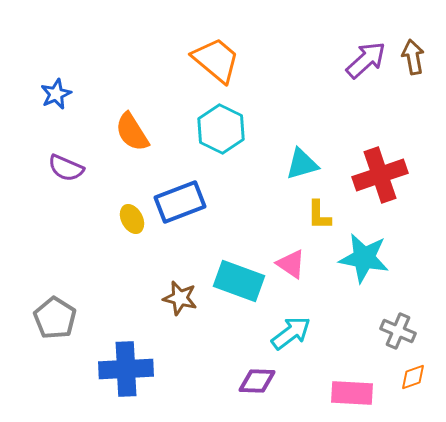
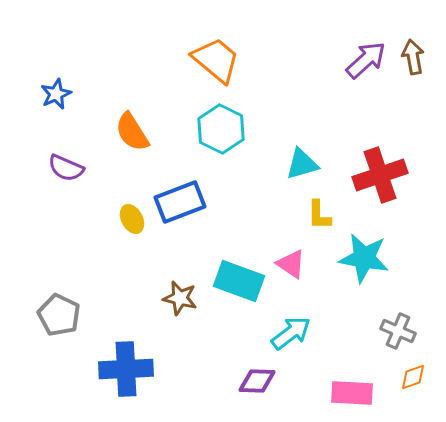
gray pentagon: moved 4 px right, 3 px up; rotated 6 degrees counterclockwise
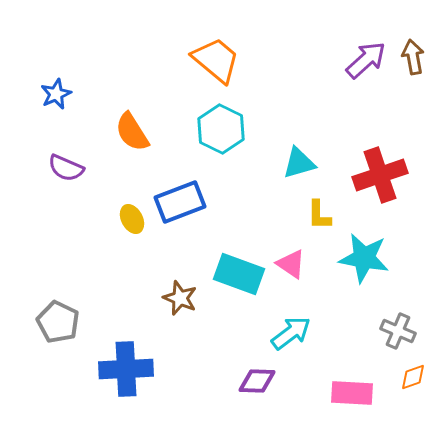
cyan triangle: moved 3 px left, 1 px up
cyan rectangle: moved 7 px up
brown star: rotated 8 degrees clockwise
gray pentagon: moved 1 px left, 7 px down
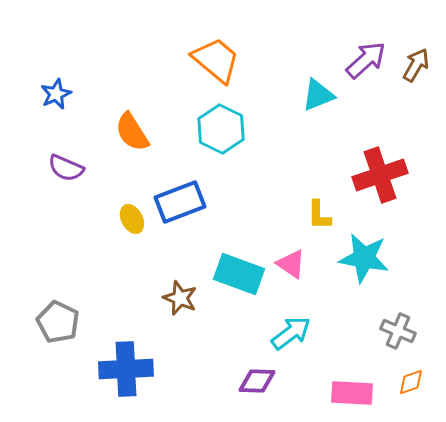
brown arrow: moved 3 px right, 8 px down; rotated 40 degrees clockwise
cyan triangle: moved 19 px right, 68 px up; rotated 6 degrees counterclockwise
orange diamond: moved 2 px left, 5 px down
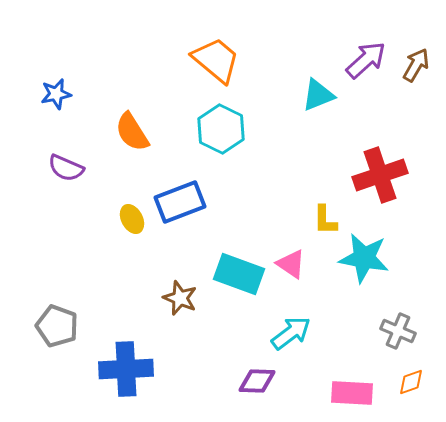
blue star: rotated 12 degrees clockwise
yellow L-shape: moved 6 px right, 5 px down
gray pentagon: moved 1 px left, 4 px down; rotated 6 degrees counterclockwise
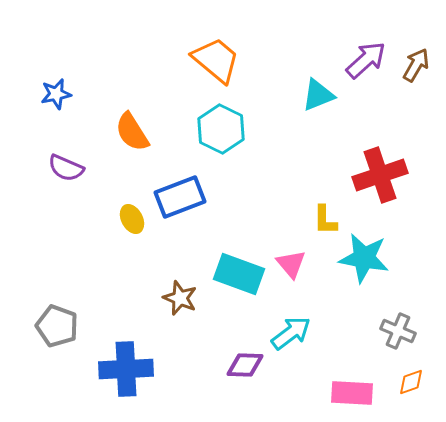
blue rectangle: moved 5 px up
pink triangle: rotated 16 degrees clockwise
purple diamond: moved 12 px left, 16 px up
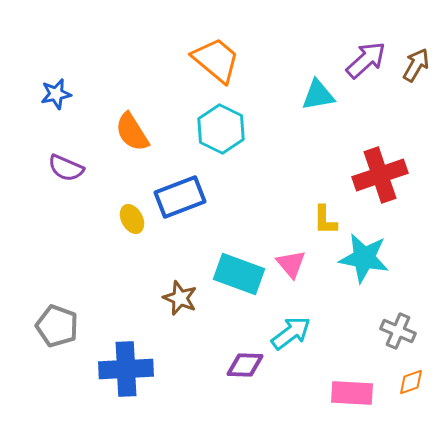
cyan triangle: rotated 12 degrees clockwise
